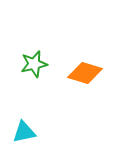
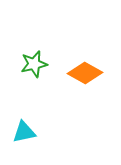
orange diamond: rotated 12 degrees clockwise
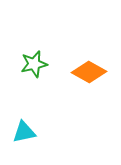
orange diamond: moved 4 px right, 1 px up
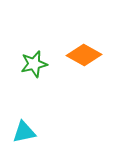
orange diamond: moved 5 px left, 17 px up
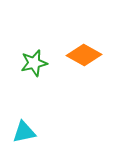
green star: moved 1 px up
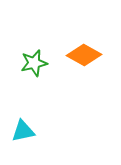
cyan triangle: moved 1 px left, 1 px up
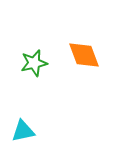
orange diamond: rotated 40 degrees clockwise
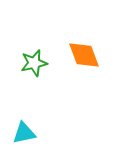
cyan triangle: moved 1 px right, 2 px down
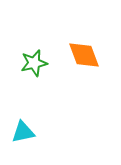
cyan triangle: moved 1 px left, 1 px up
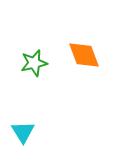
cyan triangle: rotated 50 degrees counterclockwise
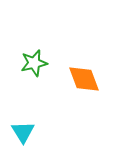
orange diamond: moved 24 px down
